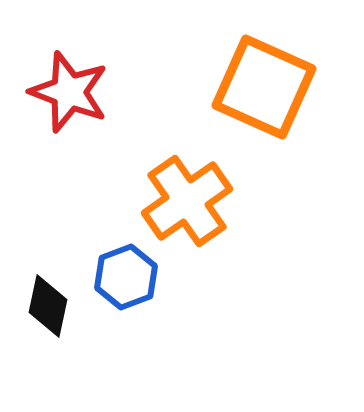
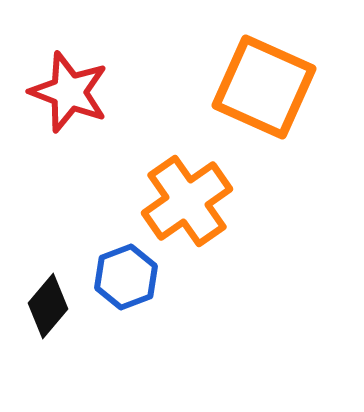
black diamond: rotated 28 degrees clockwise
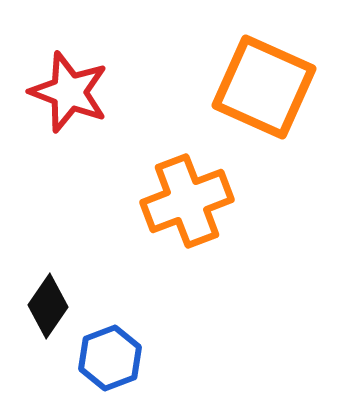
orange cross: rotated 14 degrees clockwise
blue hexagon: moved 16 px left, 81 px down
black diamond: rotated 6 degrees counterclockwise
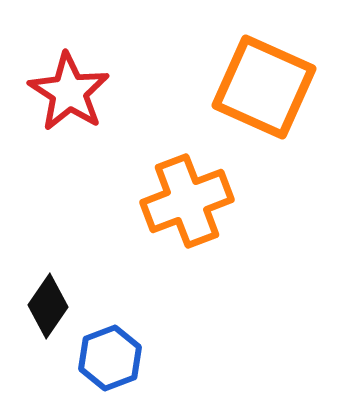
red star: rotated 12 degrees clockwise
